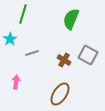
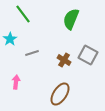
green line: rotated 54 degrees counterclockwise
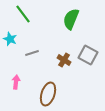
cyan star: rotated 16 degrees counterclockwise
brown ellipse: moved 12 px left; rotated 15 degrees counterclockwise
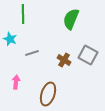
green line: rotated 36 degrees clockwise
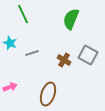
green line: rotated 24 degrees counterclockwise
cyan star: moved 4 px down
pink arrow: moved 6 px left, 5 px down; rotated 64 degrees clockwise
